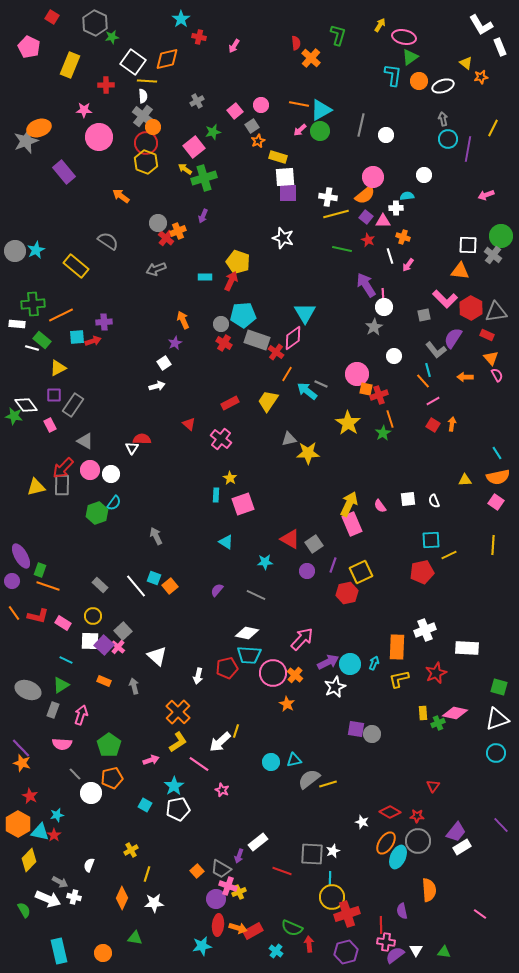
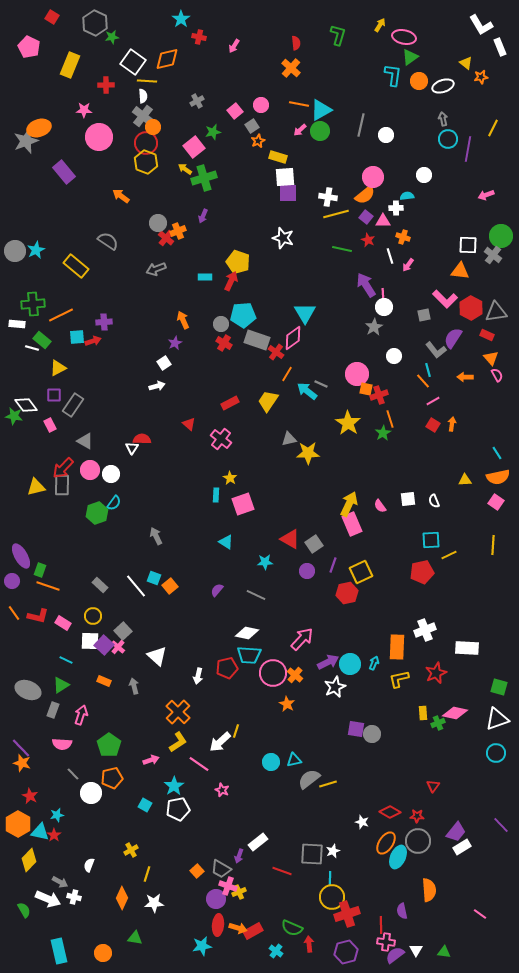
orange cross at (311, 58): moved 20 px left, 10 px down
gray line at (75, 774): moved 2 px left
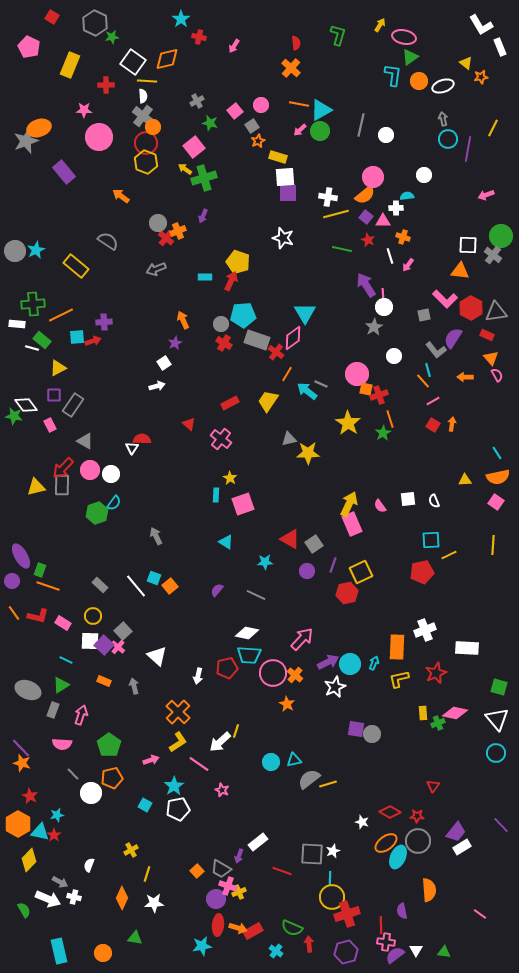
green star at (213, 132): moved 3 px left, 9 px up; rotated 28 degrees clockwise
white triangle at (497, 719): rotated 50 degrees counterclockwise
orange ellipse at (386, 843): rotated 20 degrees clockwise
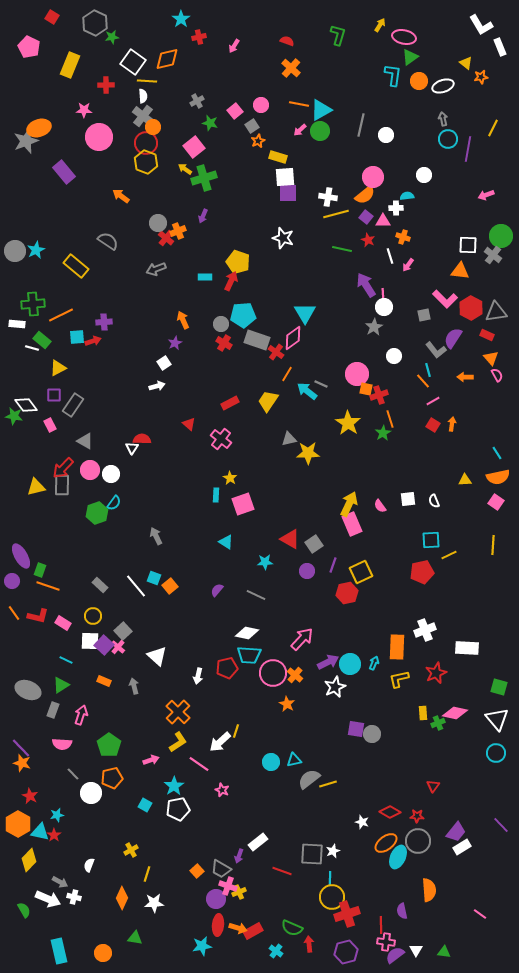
red cross at (199, 37): rotated 24 degrees counterclockwise
red semicircle at (296, 43): moved 9 px left, 2 px up; rotated 64 degrees counterclockwise
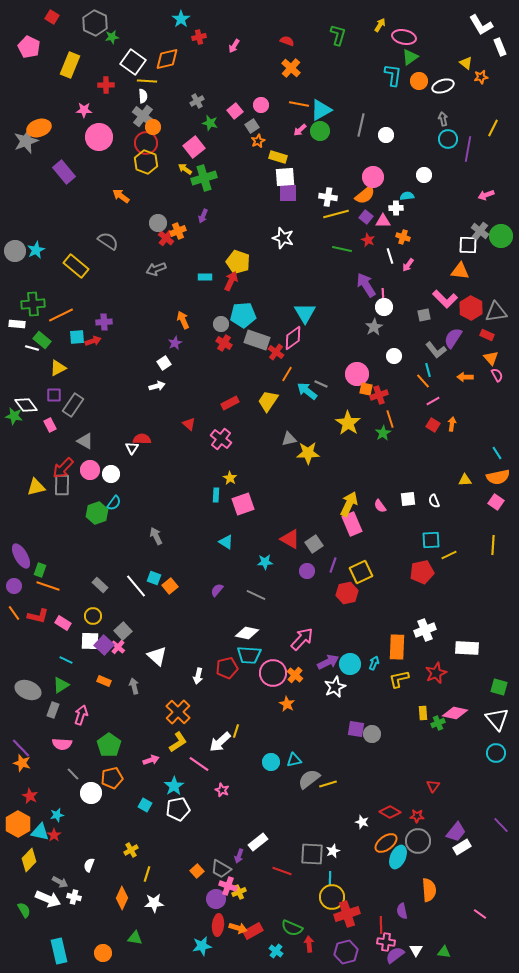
gray cross at (493, 255): moved 13 px left, 24 px up
purple circle at (12, 581): moved 2 px right, 5 px down
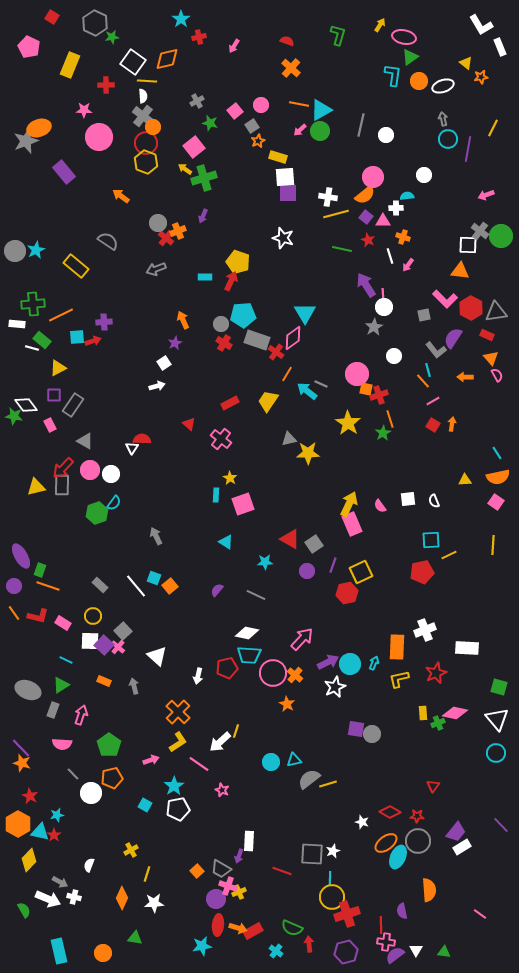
white rectangle at (258, 842): moved 9 px left, 1 px up; rotated 48 degrees counterclockwise
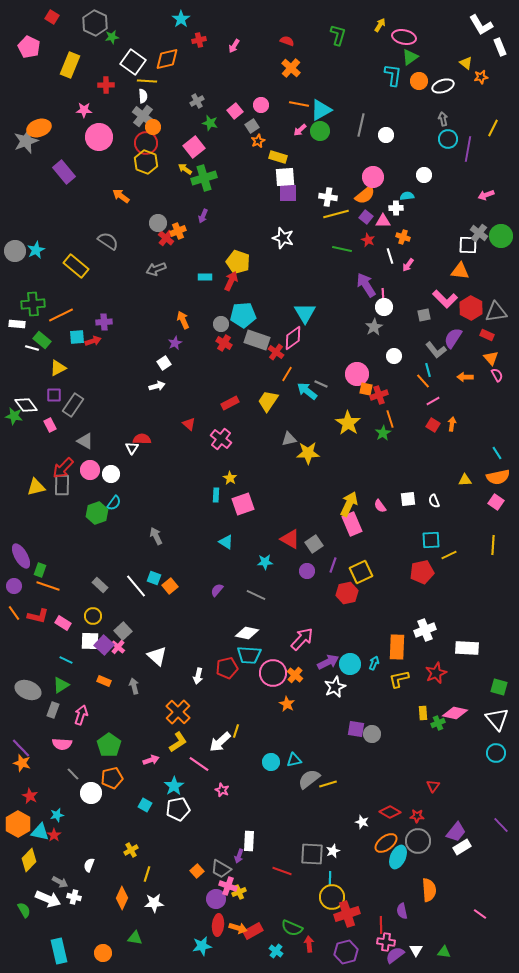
red cross at (199, 37): moved 3 px down
gray cross at (480, 231): moved 1 px left, 2 px down
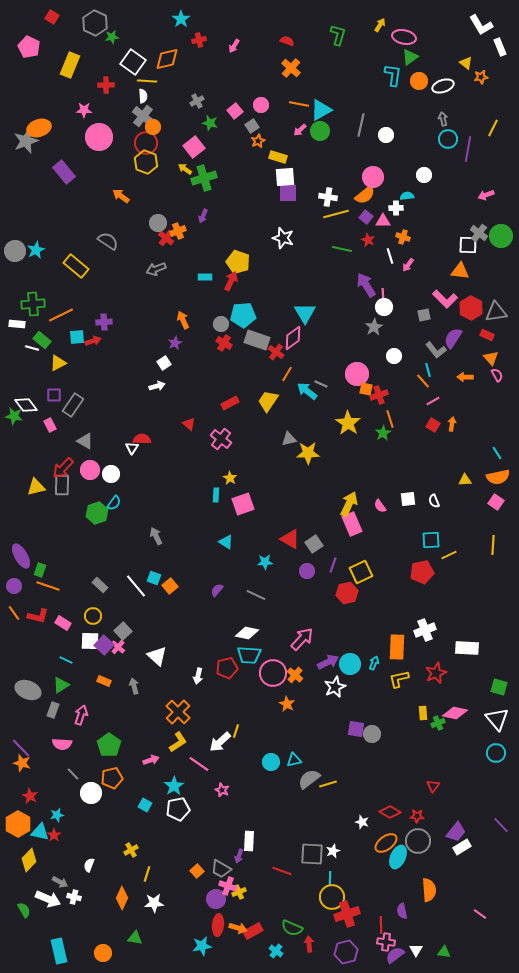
yellow triangle at (58, 368): moved 5 px up
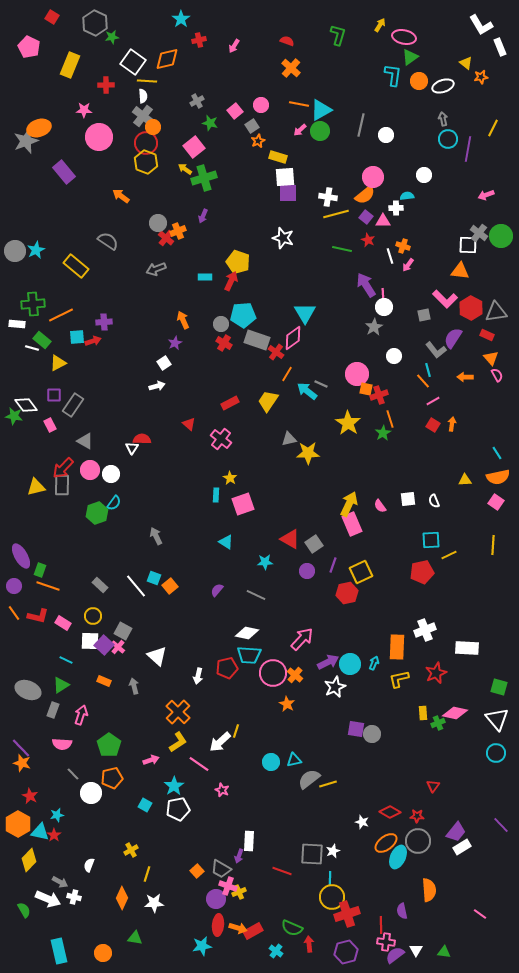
orange cross at (403, 237): moved 9 px down
gray square at (123, 631): rotated 18 degrees counterclockwise
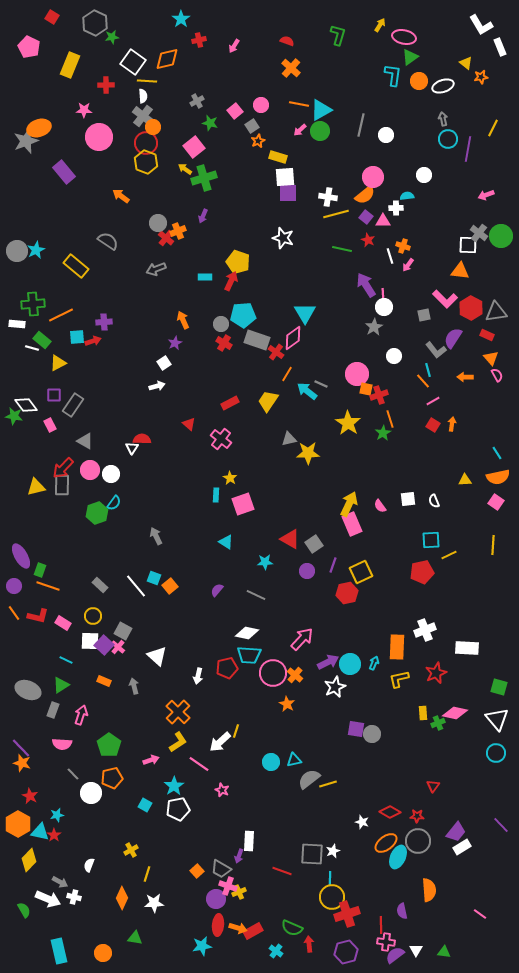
gray circle at (15, 251): moved 2 px right
